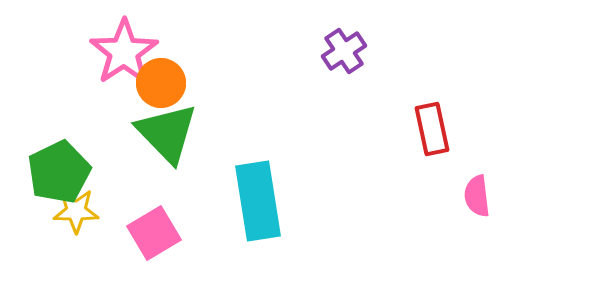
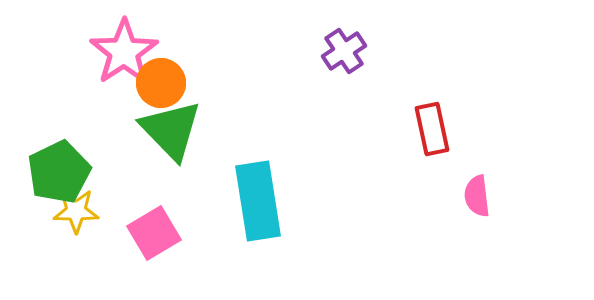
green triangle: moved 4 px right, 3 px up
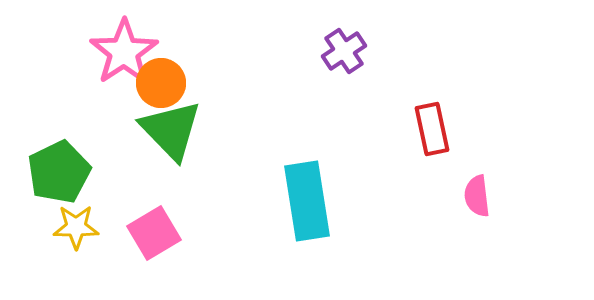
cyan rectangle: moved 49 px right
yellow star: moved 16 px down
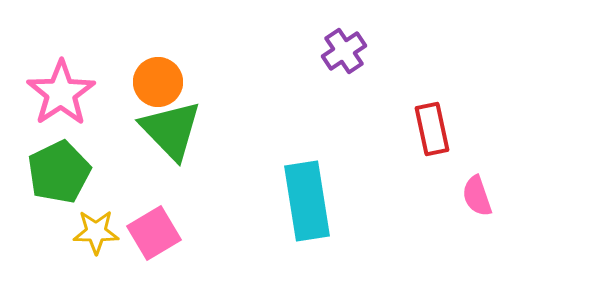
pink star: moved 63 px left, 41 px down
orange circle: moved 3 px left, 1 px up
pink semicircle: rotated 12 degrees counterclockwise
yellow star: moved 20 px right, 5 px down
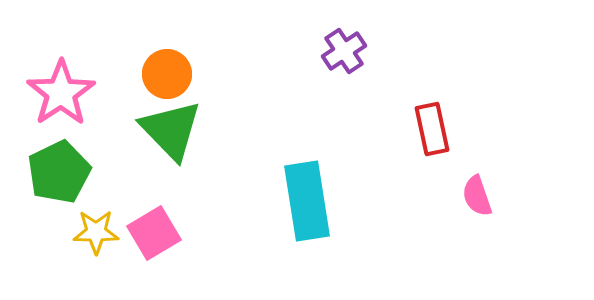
orange circle: moved 9 px right, 8 px up
